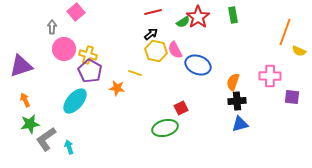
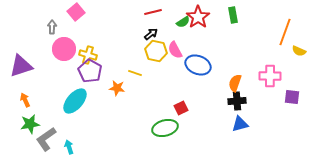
orange semicircle: moved 2 px right, 1 px down
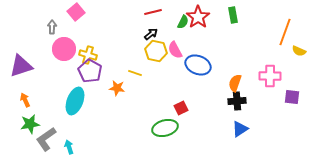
green semicircle: rotated 32 degrees counterclockwise
cyan ellipse: rotated 20 degrees counterclockwise
blue triangle: moved 5 px down; rotated 18 degrees counterclockwise
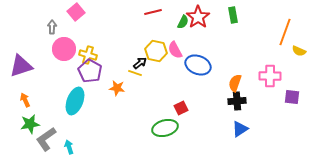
black arrow: moved 11 px left, 29 px down
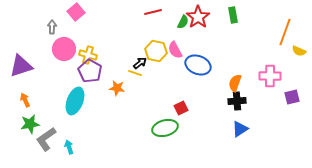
purple square: rotated 21 degrees counterclockwise
